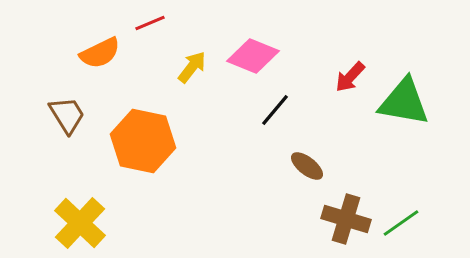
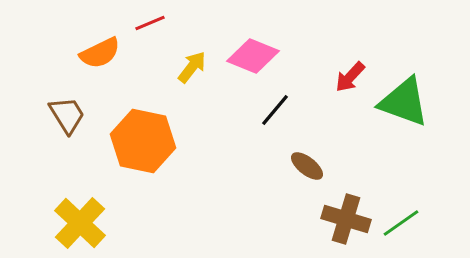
green triangle: rotated 10 degrees clockwise
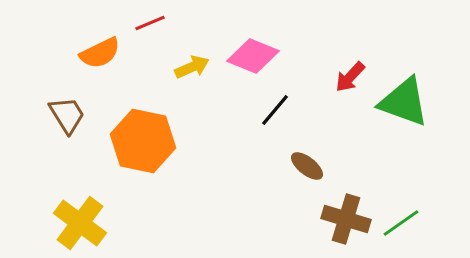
yellow arrow: rotated 28 degrees clockwise
yellow cross: rotated 6 degrees counterclockwise
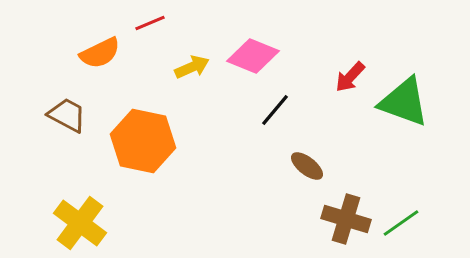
brown trapezoid: rotated 30 degrees counterclockwise
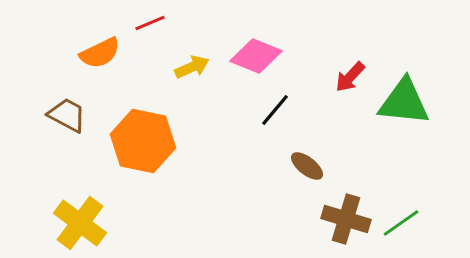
pink diamond: moved 3 px right
green triangle: rotated 14 degrees counterclockwise
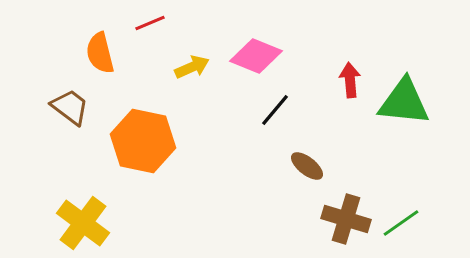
orange semicircle: rotated 102 degrees clockwise
red arrow: moved 3 px down; rotated 132 degrees clockwise
brown trapezoid: moved 3 px right, 8 px up; rotated 9 degrees clockwise
yellow cross: moved 3 px right
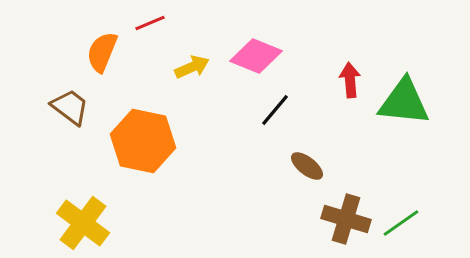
orange semicircle: moved 2 px right, 1 px up; rotated 36 degrees clockwise
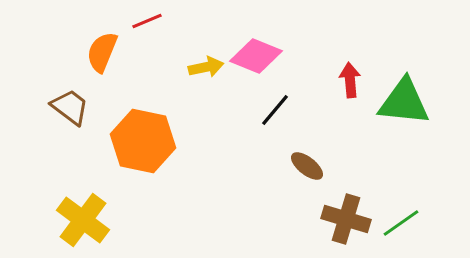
red line: moved 3 px left, 2 px up
yellow arrow: moved 14 px right; rotated 12 degrees clockwise
yellow cross: moved 3 px up
